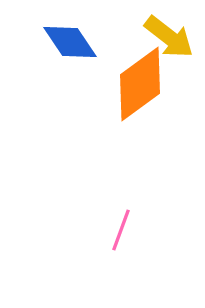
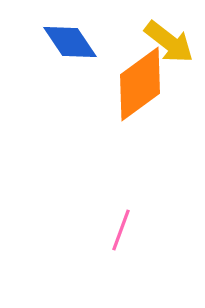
yellow arrow: moved 5 px down
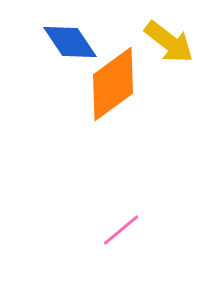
orange diamond: moved 27 px left
pink line: rotated 30 degrees clockwise
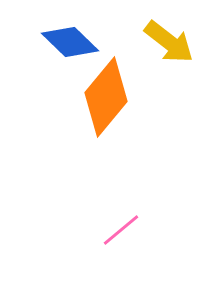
blue diamond: rotated 12 degrees counterclockwise
orange diamond: moved 7 px left, 13 px down; rotated 14 degrees counterclockwise
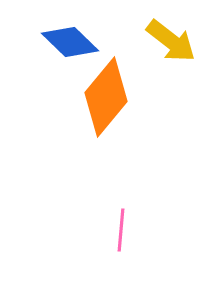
yellow arrow: moved 2 px right, 1 px up
pink line: rotated 45 degrees counterclockwise
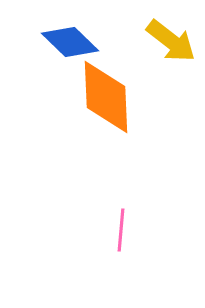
orange diamond: rotated 42 degrees counterclockwise
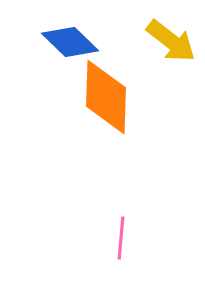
orange diamond: rotated 4 degrees clockwise
pink line: moved 8 px down
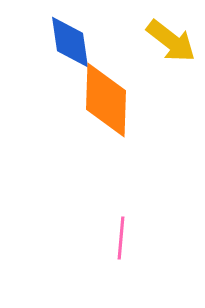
blue diamond: rotated 38 degrees clockwise
orange diamond: moved 3 px down
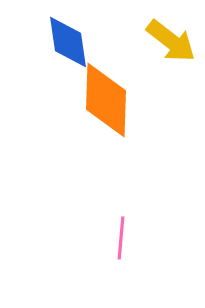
blue diamond: moved 2 px left
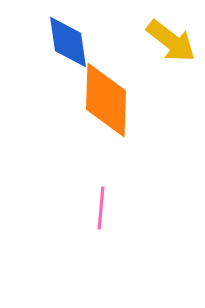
pink line: moved 20 px left, 30 px up
